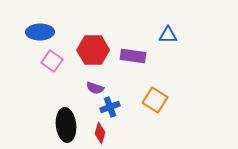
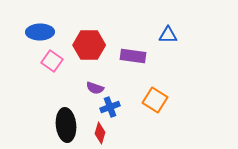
red hexagon: moved 4 px left, 5 px up
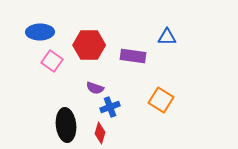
blue triangle: moved 1 px left, 2 px down
orange square: moved 6 px right
